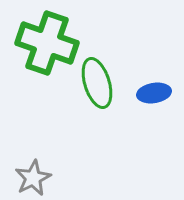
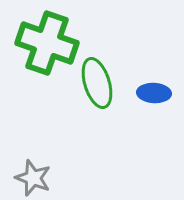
blue ellipse: rotated 12 degrees clockwise
gray star: rotated 24 degrees counterclockwise
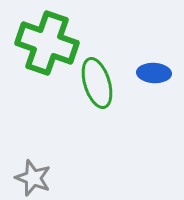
blue ellipse: moved 20 px up
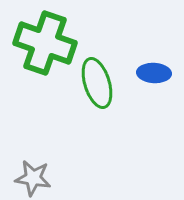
green cross: moved 2 px left
gray star: rotated 12 degrees counterclockwise
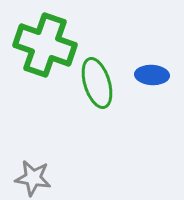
green cross: moved 2 px down
blue ellipse: moved 2 px left, 2 px down
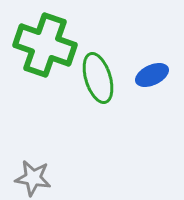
blue ellipse: rotated 28 degrees counterclockwise
green ellipse: moved 1 px right, 5 px up
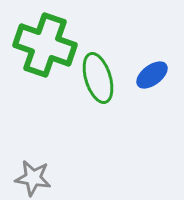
blue ellipse: rotated 12 degrees counterclockwise
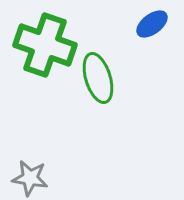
blue ellipse: moved 51 px up
gray star: moved 3 px left
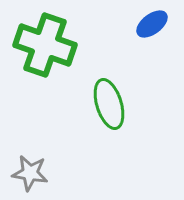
green ellipse: moved 11 px right, 26 px down
gray star: moved 5 px up
